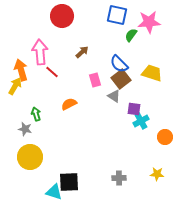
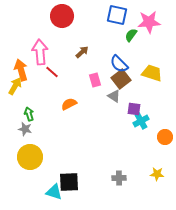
green arrow: moved 7 px left
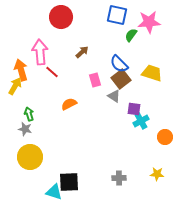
red circle: moved 1 px left, 1 px down
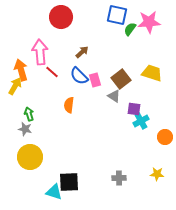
green semicircle: moved 1 px left, 6 px up
blue semicircle: moved 40 px left, 12 px down
orange semicircle: moved 1 px down; rotated 56 degrees counterclockwise
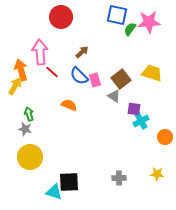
orange semicircle: rotated 105 degrees clockwise
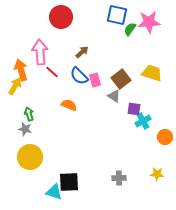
cyan cross: moved 2 px right
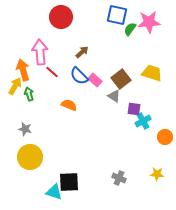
orange arrow: moved 2 px right
pink rectangle: rotated 32 degrees counterclockwise
green arrow: moved 20 px up
gray cross: rotated 24 degrees clockwise
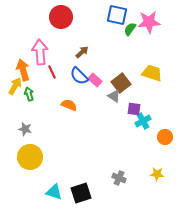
red line: rotated 24 degrees clockwise
brown square: moved 4 px down
black square: moved 12 px right, 11 px down; rotated 15 degrees counterclockwise
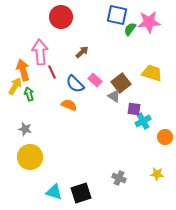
blue semicircle: moved 4 px left, 8 px down
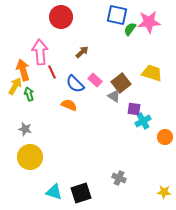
yellow star: moved 7 px right, 18 px down
